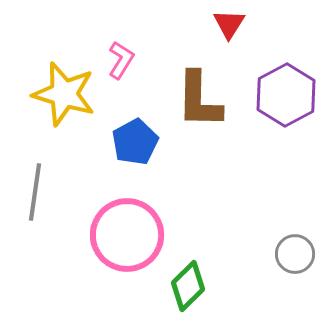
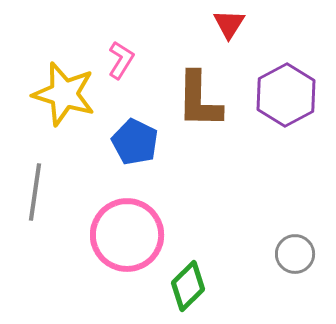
blue pentagon: rotated 18 degrees counterclockwise
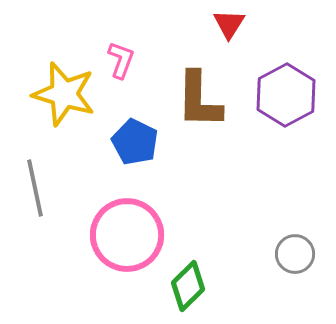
pink L-shape: rotated 12 degrees counterclockwise
gray line: moved 4 px up; rotated 20 degrees counterclockwise
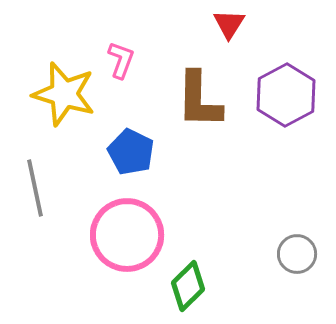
blue pentagon: moved 4 px left, 10 px down
gray circle: moved 2 px right
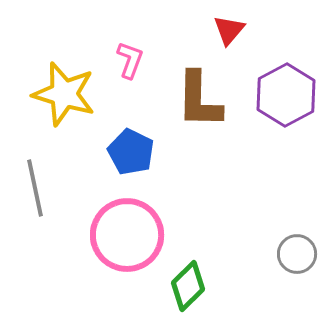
red triangle: moved 6 px down; rotated 8 degrees clockwise
pink L-shape: moved 9 px right
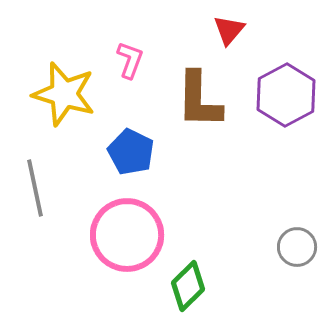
gray circle: moved 7 px up
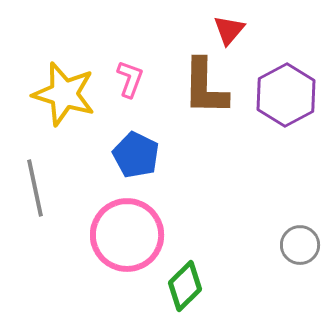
pink L-shape: moved 19 px down
brown L-shape: moved 6 px right, 13 px up
blue pentagon: moved 5 px right, 3 px down
gray circle: moved 3 px right, 2 px up
green diamond: moved 3 px left
